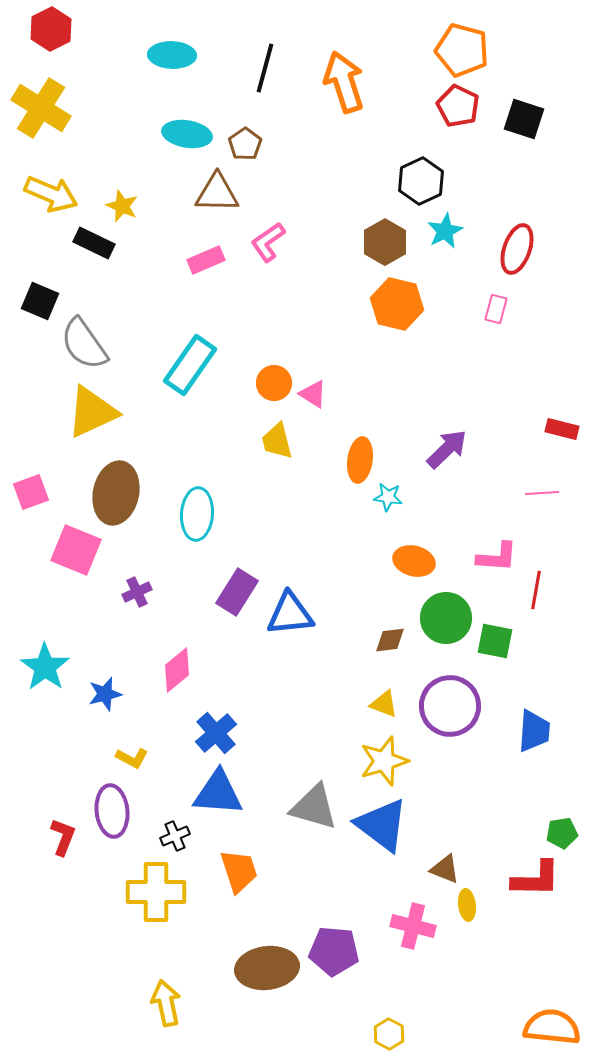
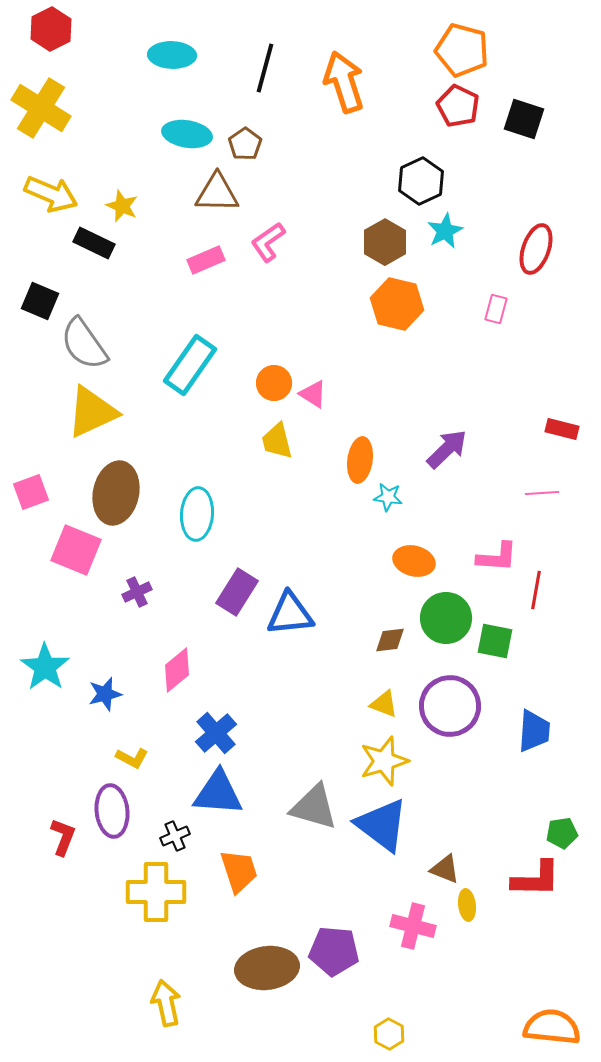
red ellipse at (517, 249): moved 19 px right
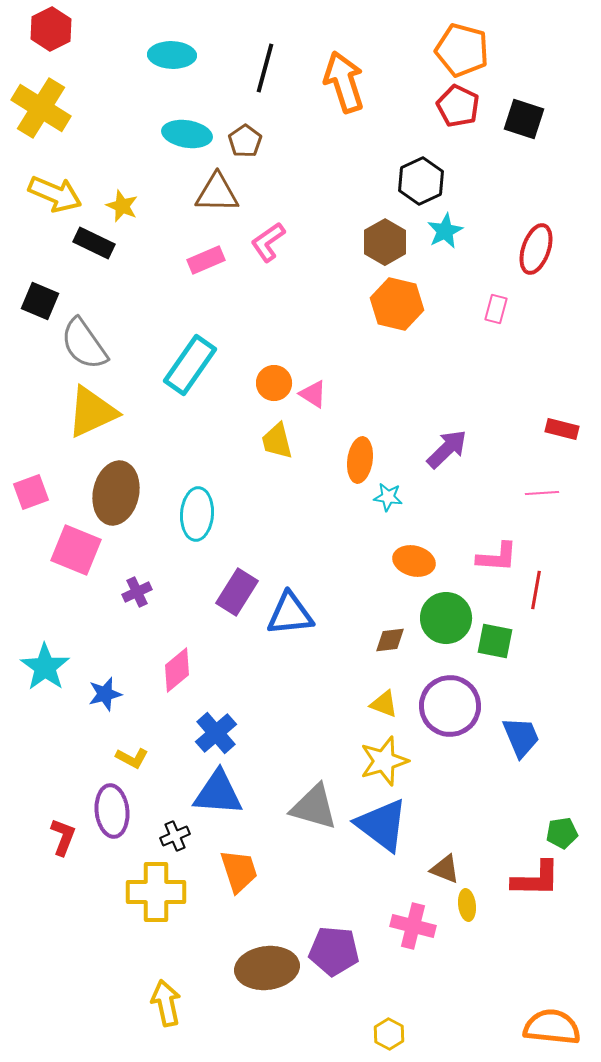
brown pentagon at (245, 144): moved 3 px up
yellow arrow at (51, 194): moved 4 px right
blue trapezoid at (534, 731): moved 13 px left, 6 px down; rotated 27 degrees counterclockwise
